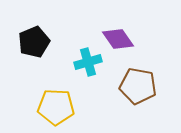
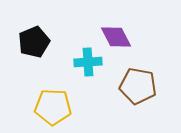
purple diamond: moved 2 px left, 2 px up; rotated 8 degrees clockwise
cyan cross: rotated 12 degrees clockwise
yellow pentagon: moved 3 px left
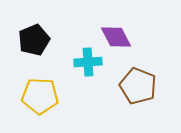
black pentagon: moved 2 px up
brown pentagon: rotated 12 degrees clockwise
yellow pentagon: moved 13 px left, 11 px up
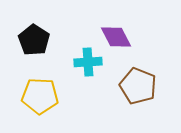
black pentagon: rotated 16 degrees counterclockwise
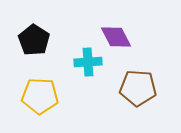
brown pentagon: moved 2 px down; rotated 18 degrees counterclockwise
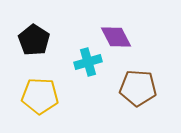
cyan cross: rotated 12 degrees counterclockwise
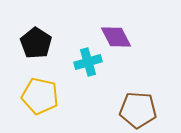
black pentagon: moved 2 px right, 3 px down
brown pentagon: moved 22 px down
yellow pentagon: rotated 9 degrees clockwise
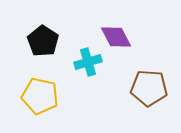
black pentagon: moved 7 px right, 2 px up
brown pentagon: moved 11 px right, 22 px up
